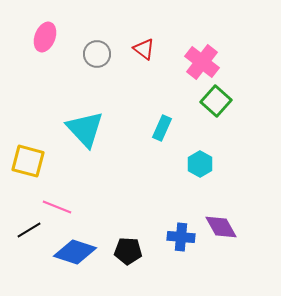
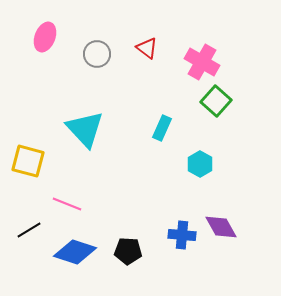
red triangle: moved 3 px right, 1 px up
pink cross: rotated 8 degrees counterclockwise
pink line: moved 10 px right, 3 px up
blue cross: moved 1 px right, 2 px up
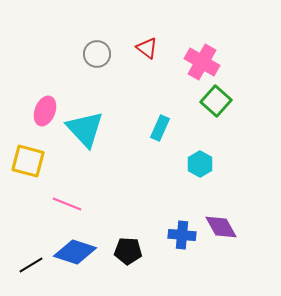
pink ellipse: moved 74 px down
cyan rectangle: moved 2 px left
black line: moved 2 px right, 35 px down
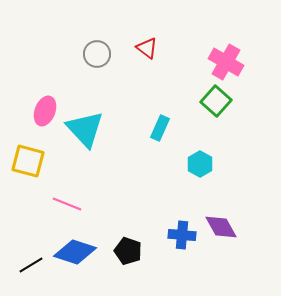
pink cross: moved 24 px right
black pentagon: rotated 16 degrees clockwise
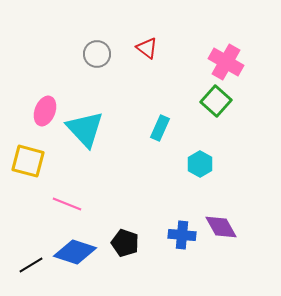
black pentagon: moved 3 px left, 8 px up
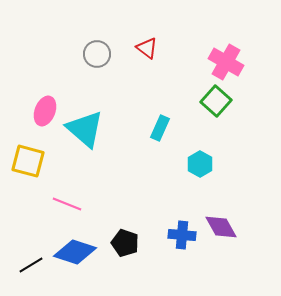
cyan triangle: rotated 6 degrees counterclockwise
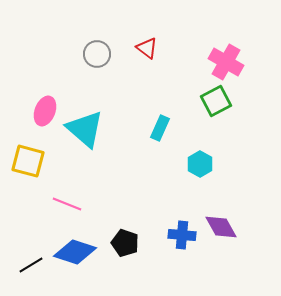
green square: rotated 20 degrees clockwise
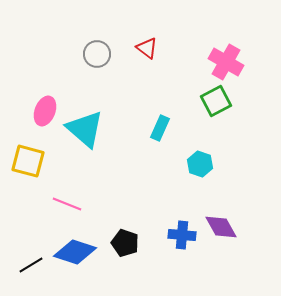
cyan hexagon: rotated 10 degrees counterclockwise
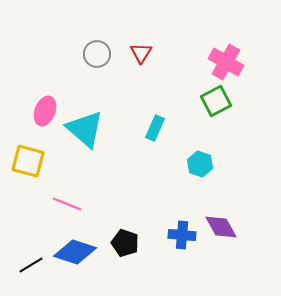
red triangle: moved 6 px left, 5 px down; rotated 25 degrees clockwise
cyan rectangle: moved 5 px left
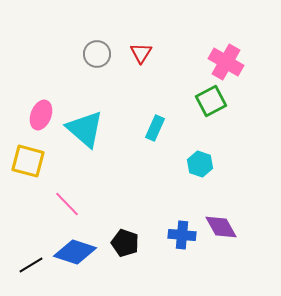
green square: moved 5 px left
pink ellipse: moved 4 px left, 4 px down
pink line: rotated 24 degrees clockwise
